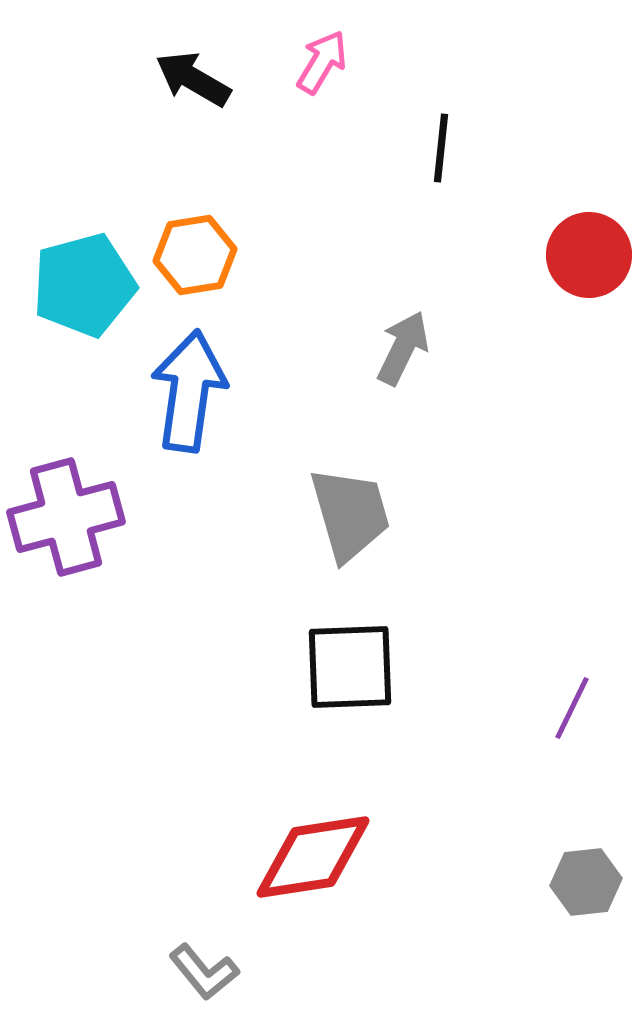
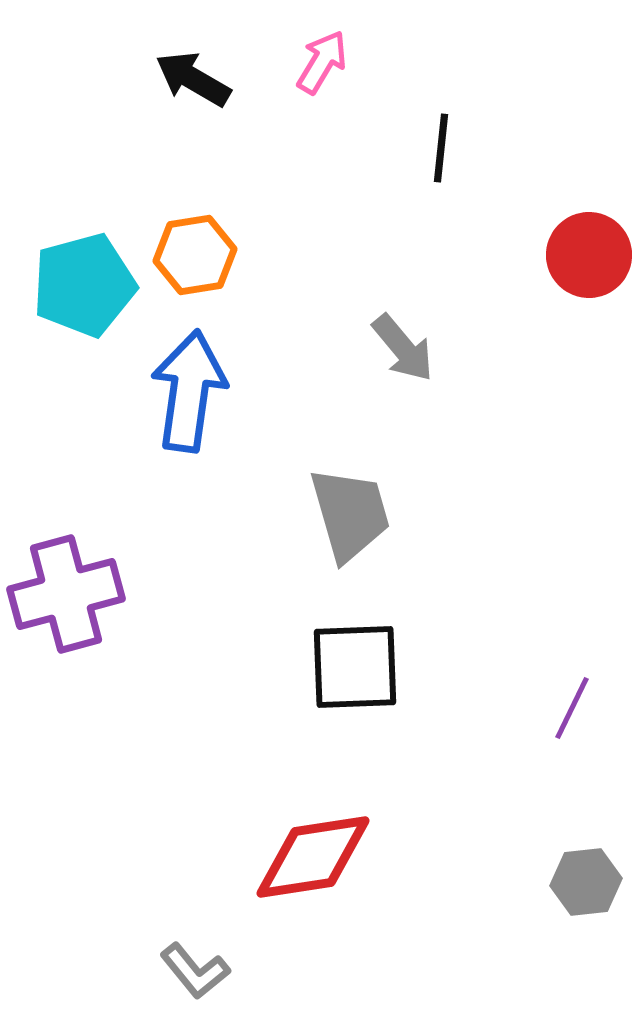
gray arrow: rotated 114 degrees clockwise
purple cross: moved 77 px down
black square: moved 5 px right
gray L-shape: moved 9 px left, 1 px up
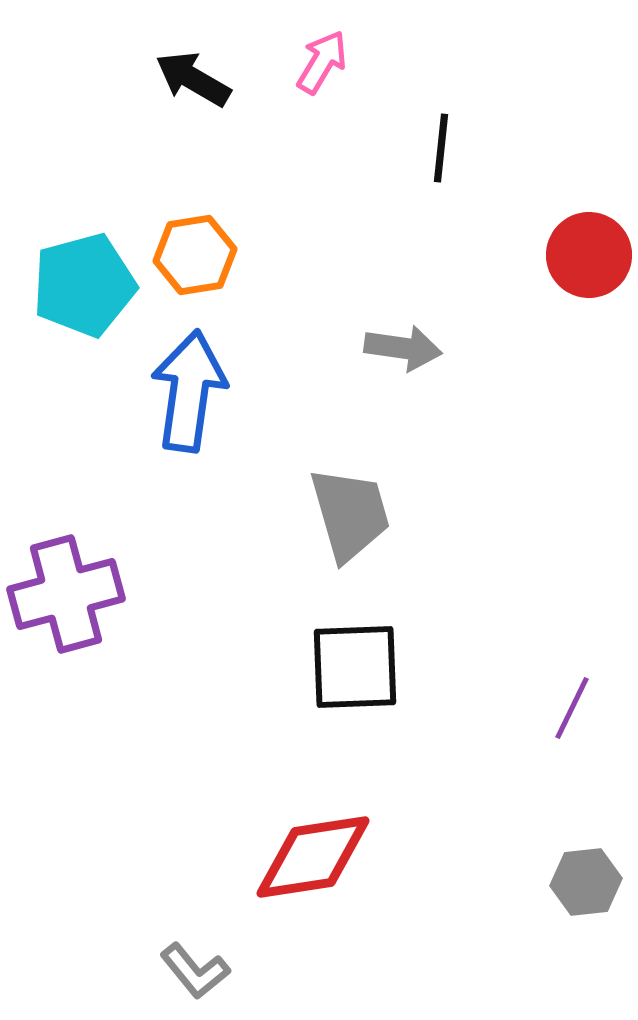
gray arrow: rotated 42 degrees counterclockwise
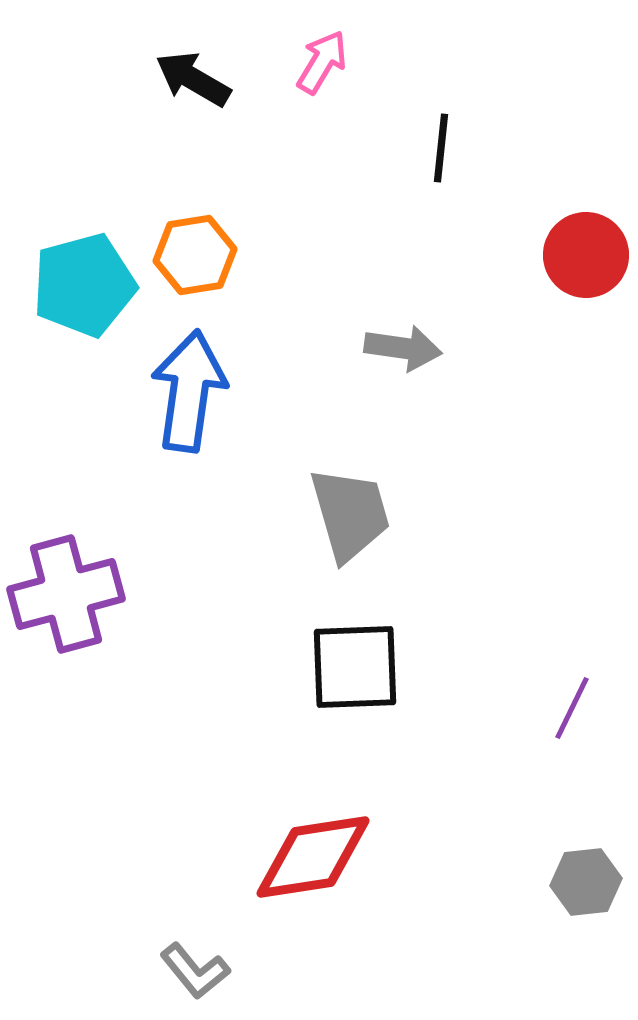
red circle: moved 3 px left
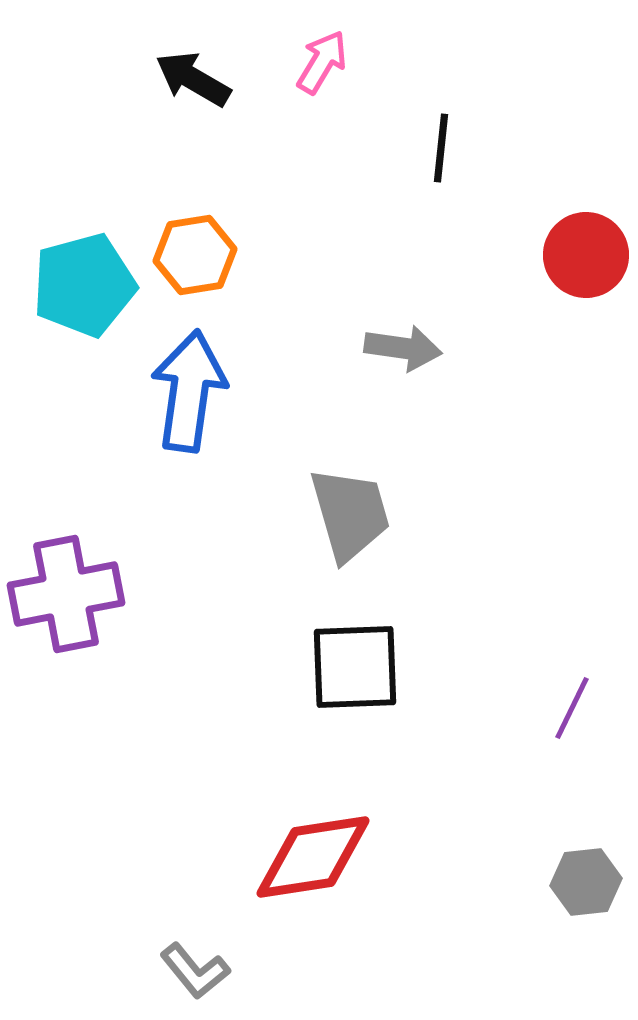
purple cross: rotated 4 degrees clockwise
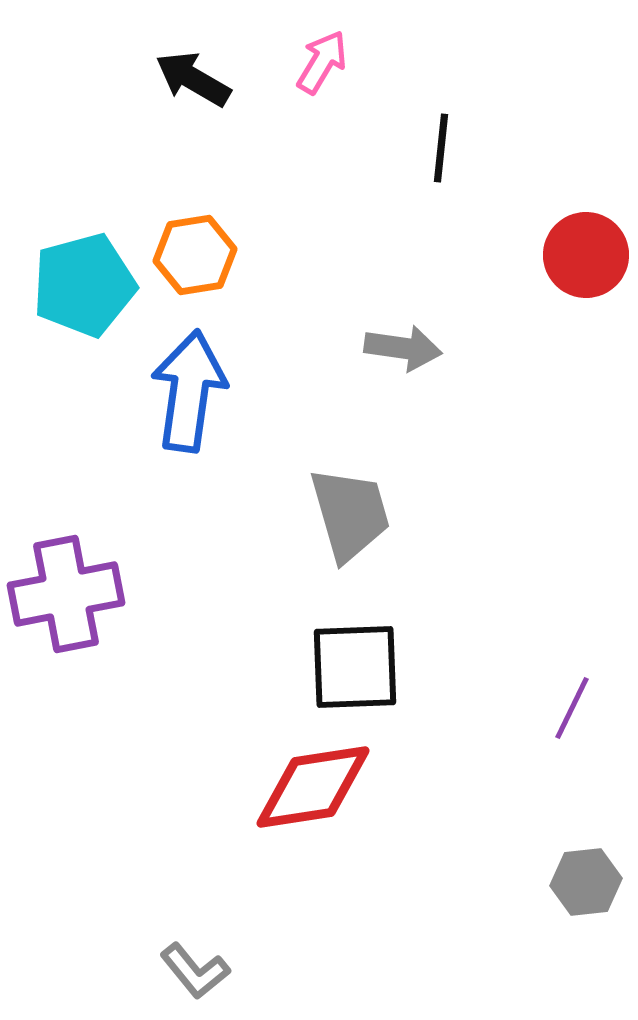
red diamond: moved 70 px up
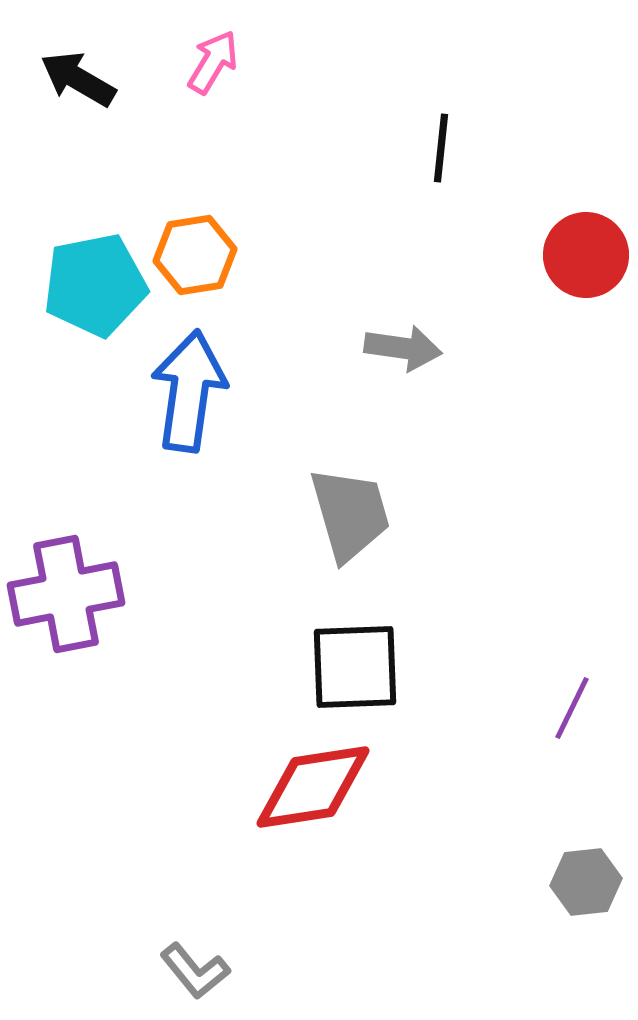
pink arrow: moved 109 px left
black arrow: moved 115 px left
cyan pentagon: moved 11 px right; rotated 4 degrees clockwise
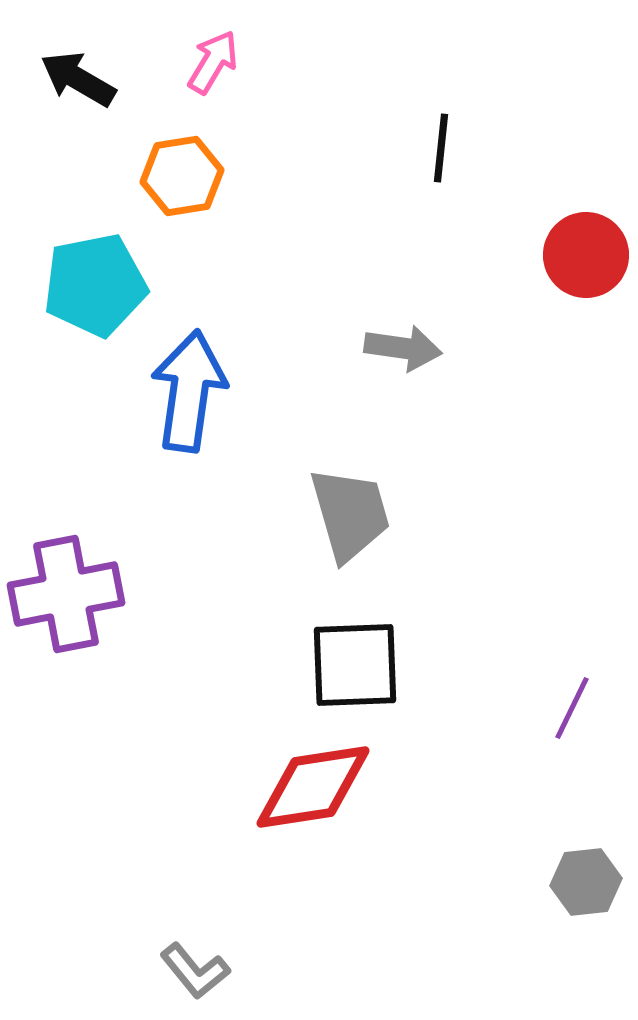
orange hexagon: moved 13 px left, 79 px up
black square: moved 2 px up
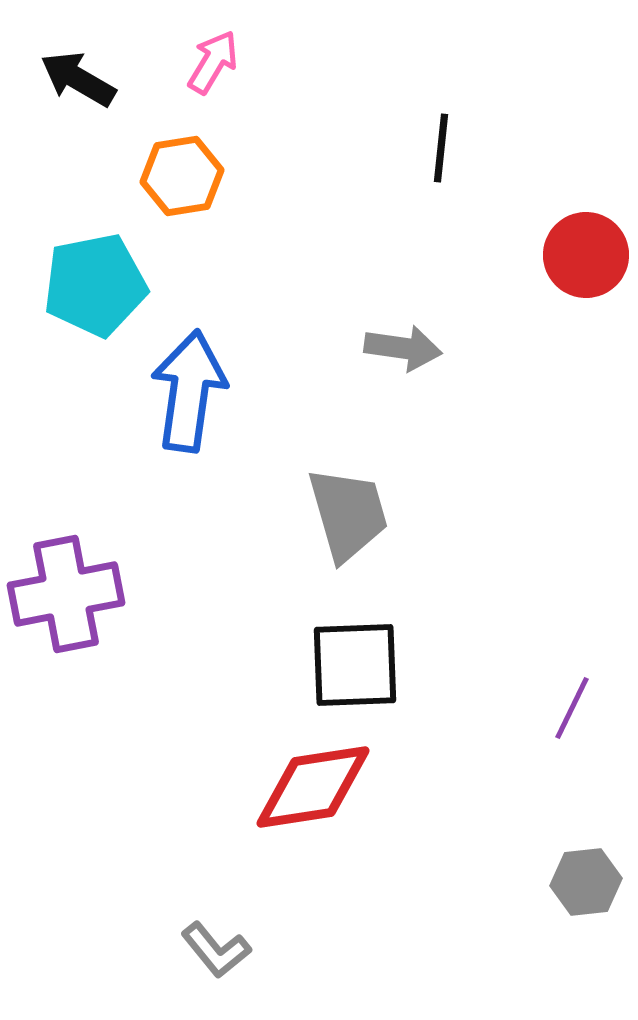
gray trapezoid: moved 2 px left
gray L-shape: moved 21 px right, 21 px up
